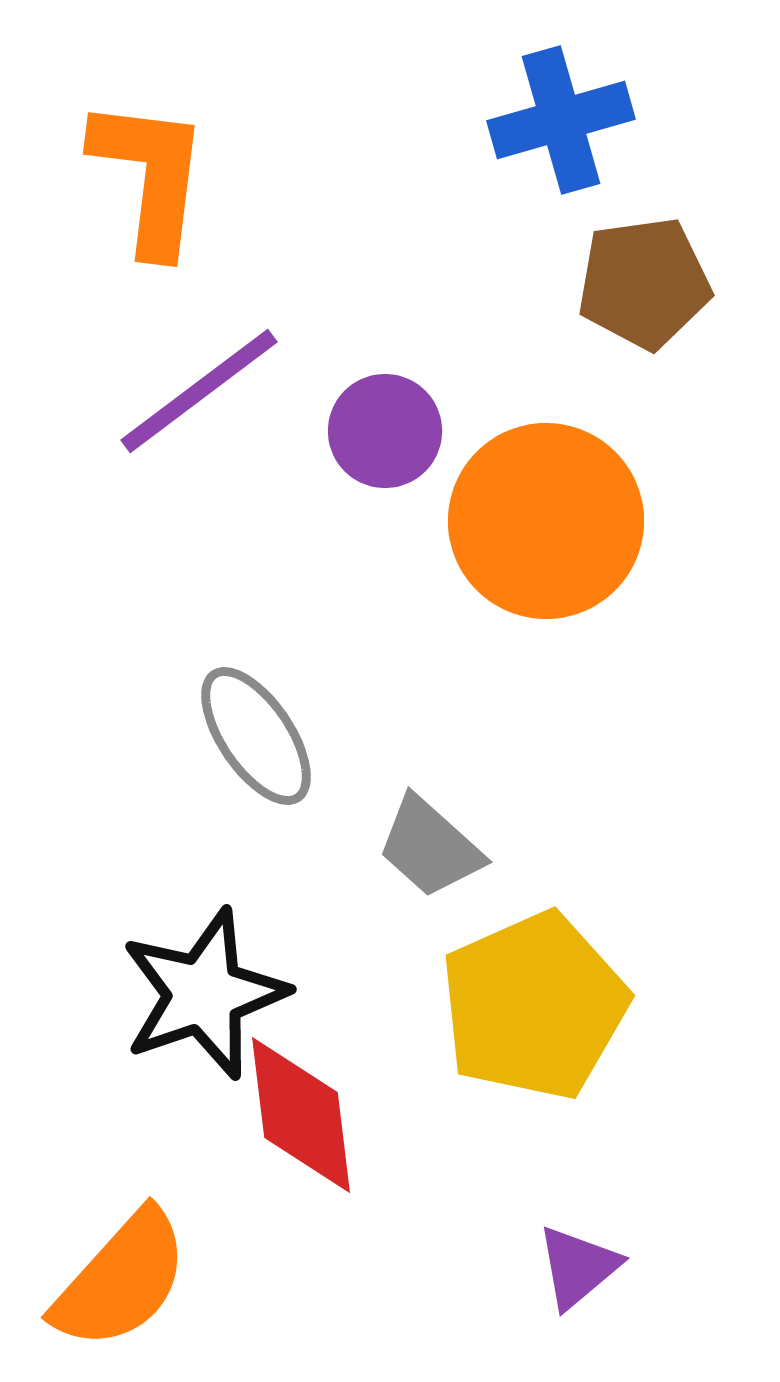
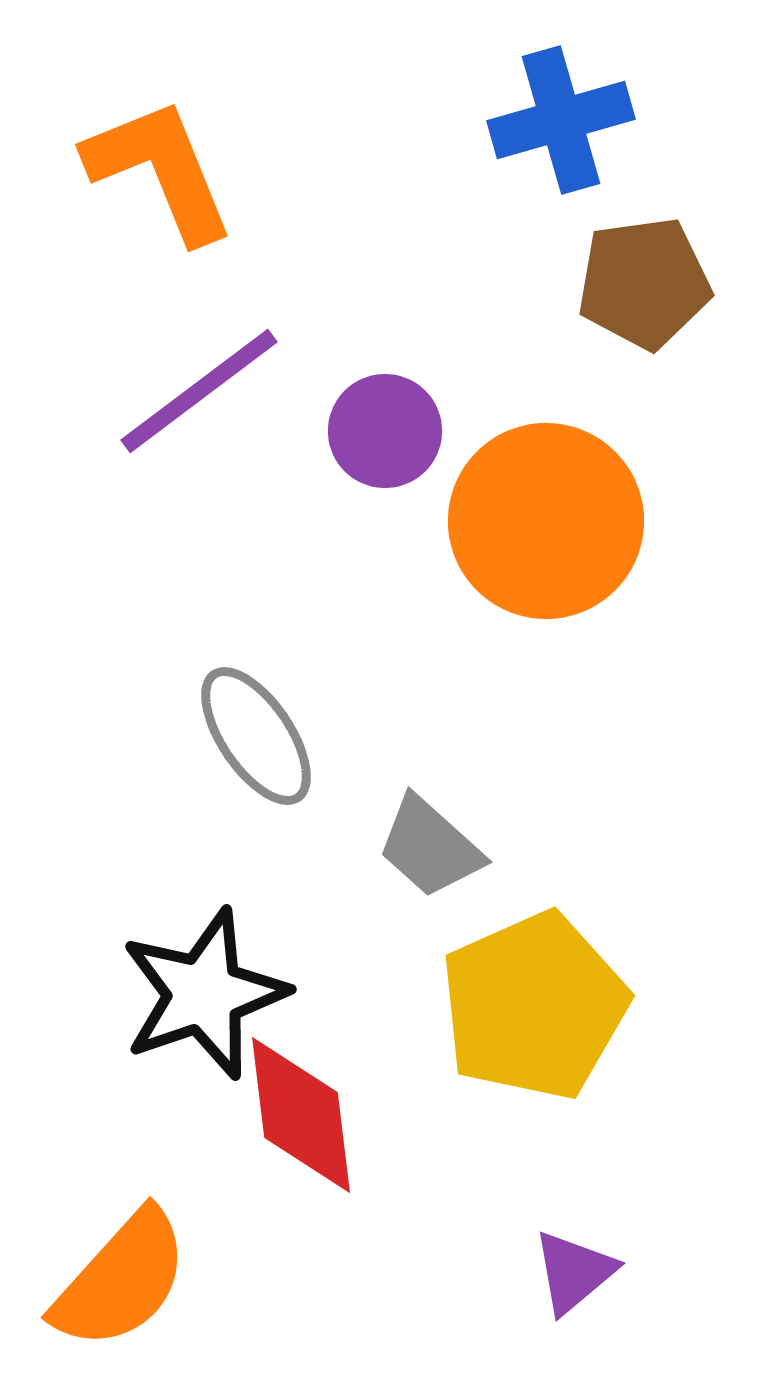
orange L-shape: moved 10 px right, 6 px up; rotated 29 degrees counterclockwise
purple triangle: moved 4 px left, 5 px down
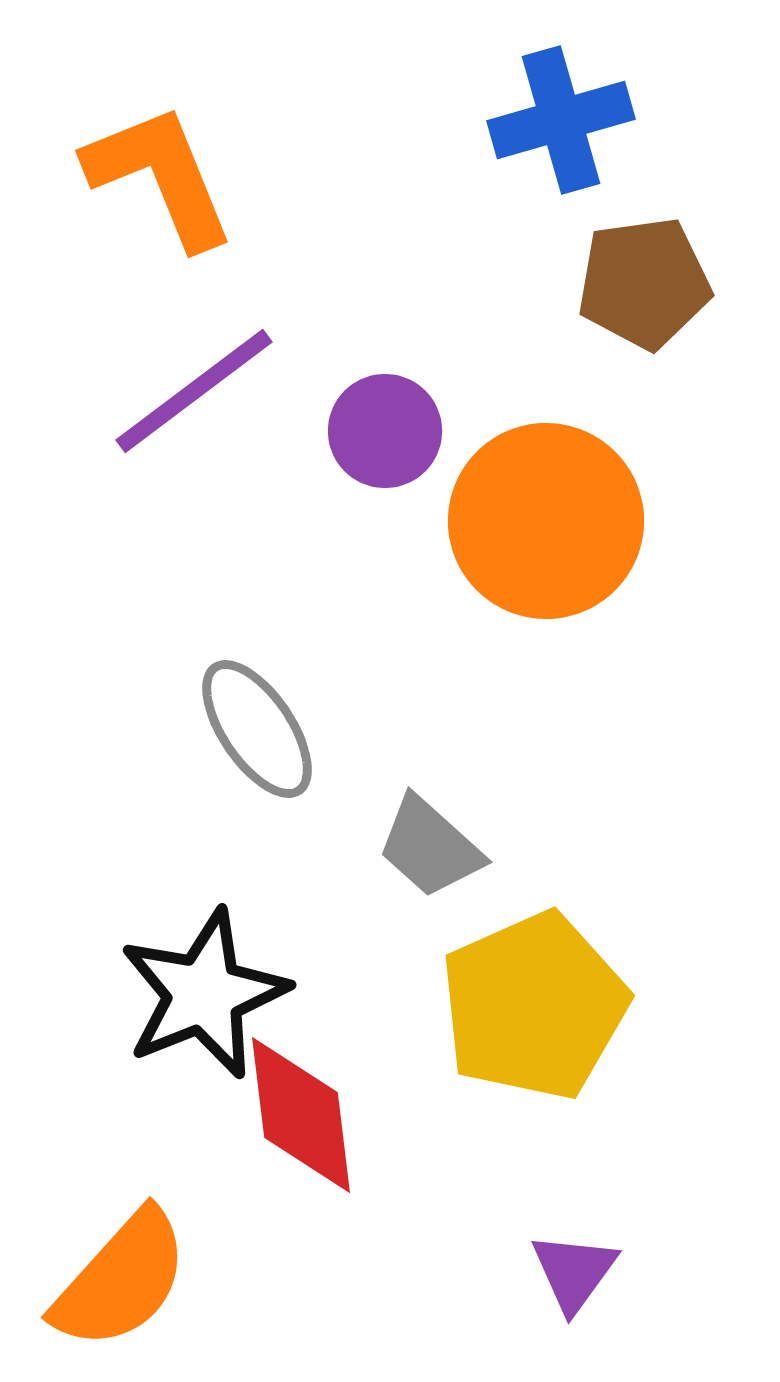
orange L-shape: moved 6 px down
purple line: moved 5 px left
gray ellipse: moved 1 px right, 7 px up
black star: rotated 3 degrees counterclockwise
purple triangle: rotated 14 degrees counterclockwise
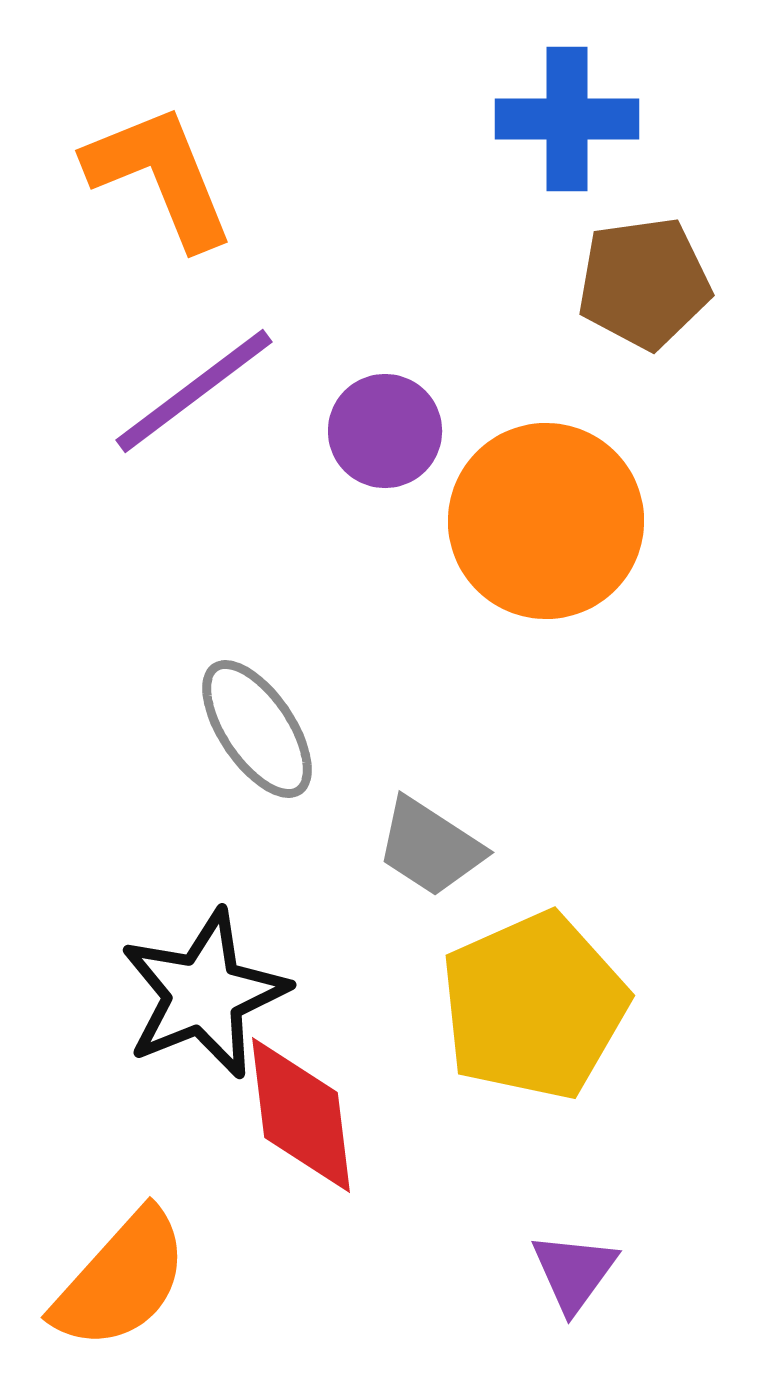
blue cross: moved 6 px right, 1 px up; rotated 16 degrees clockwise
gray trapezoid: rotated 9 degrees counterclockwise
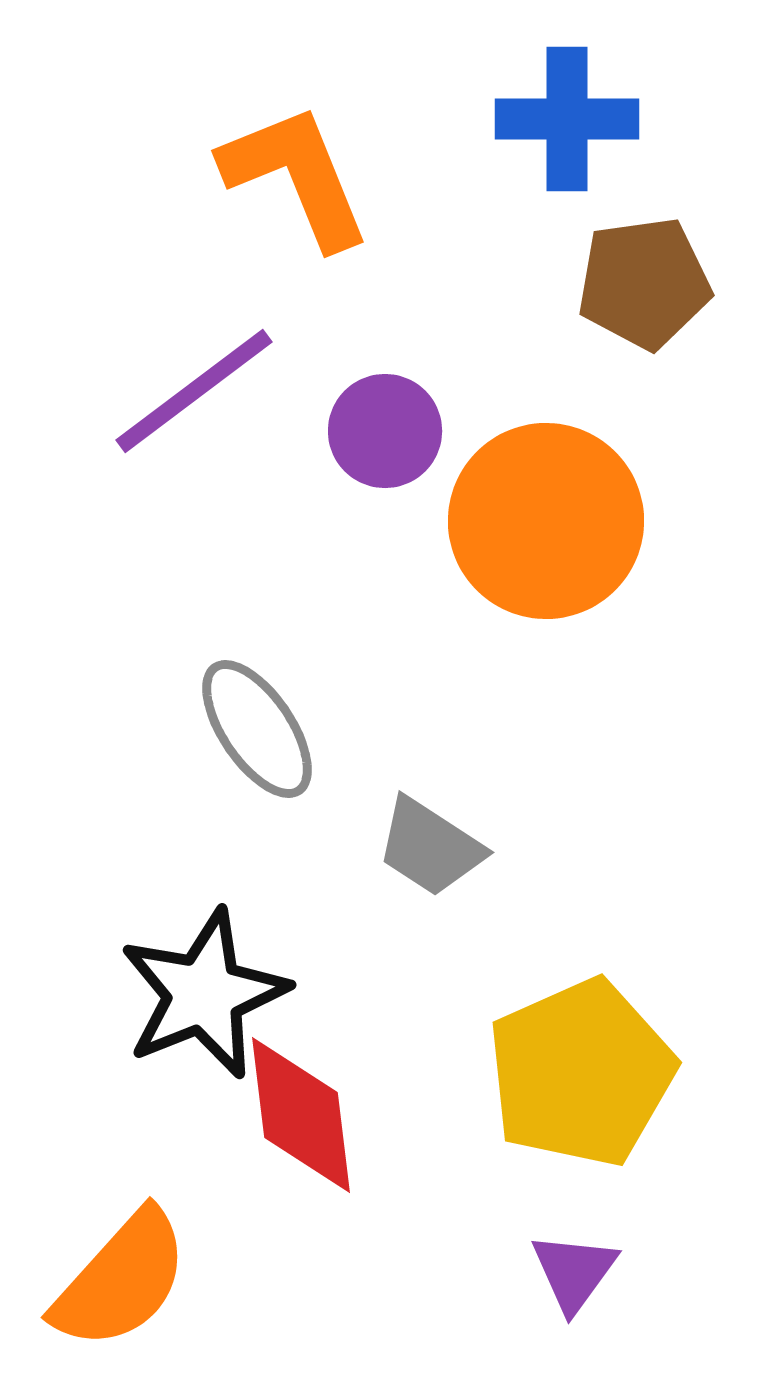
orange L-shape: moved 136 px right
yellow pentagon: moved 47 px right, 67 px down
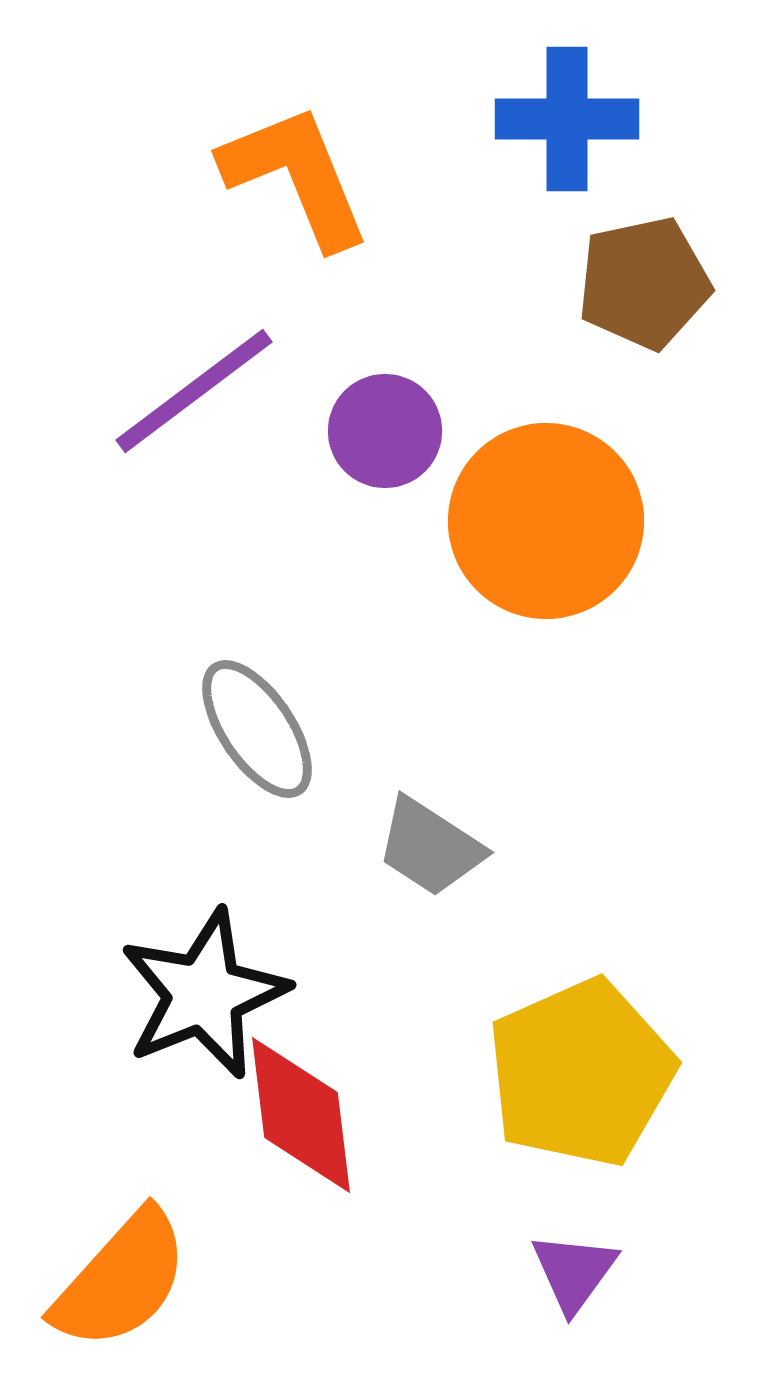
brown pentagon: rotated 4 degrees counterclockwise
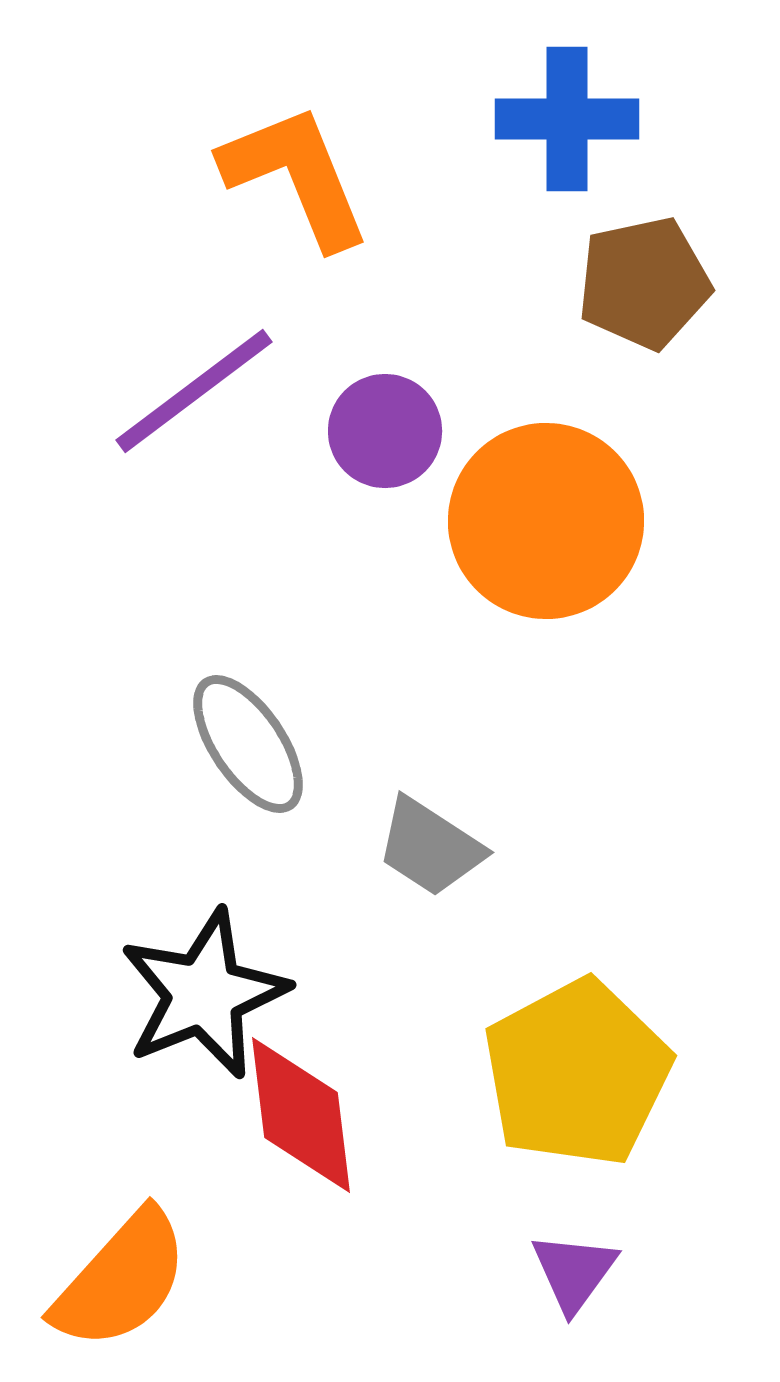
gray ellipse: moved 9 px left, 15 px down
yellow pentagon: moved 4 px left; rotated 4 degrees counterclockwise
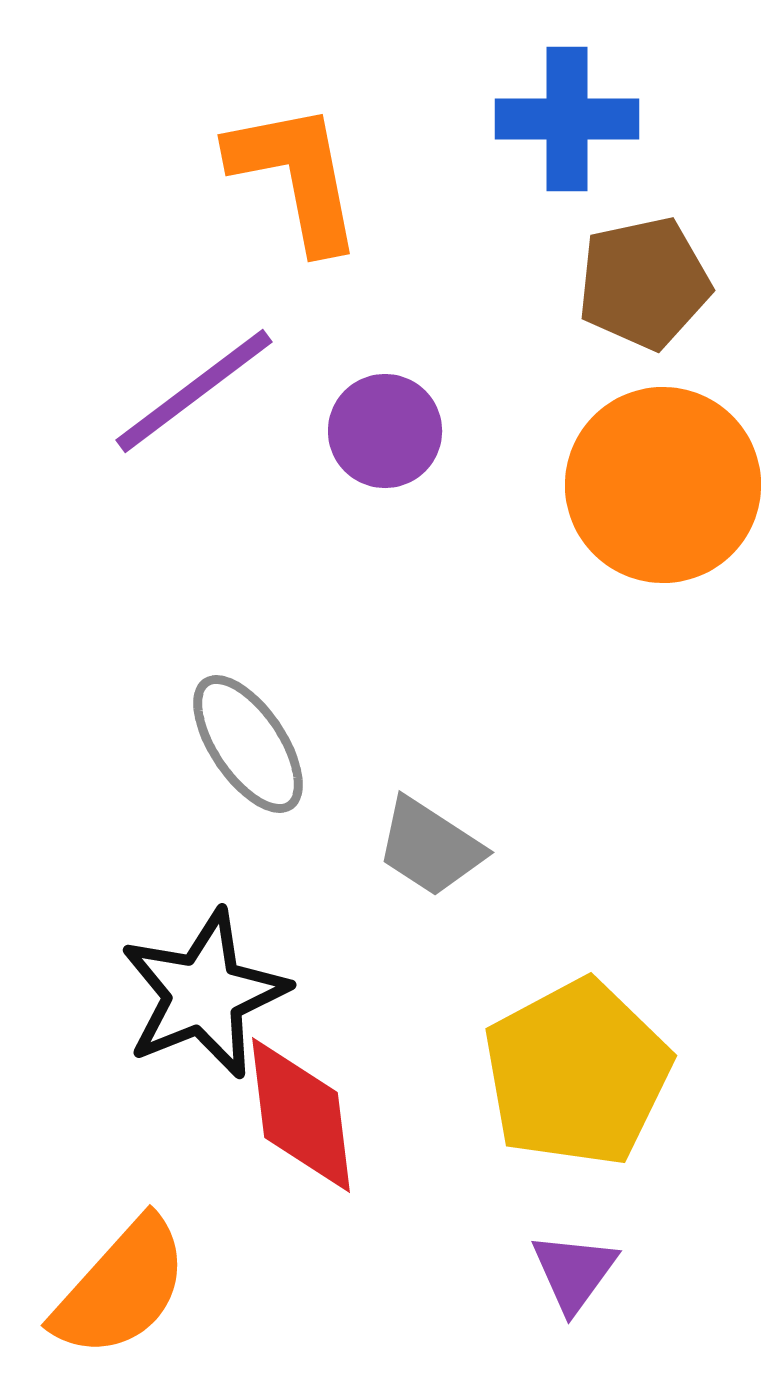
orange L-shape: rotated 11 degrees clockwise
orange circle: moved 117 px right, 36 px up
orange semicircle: moved 8 px down
